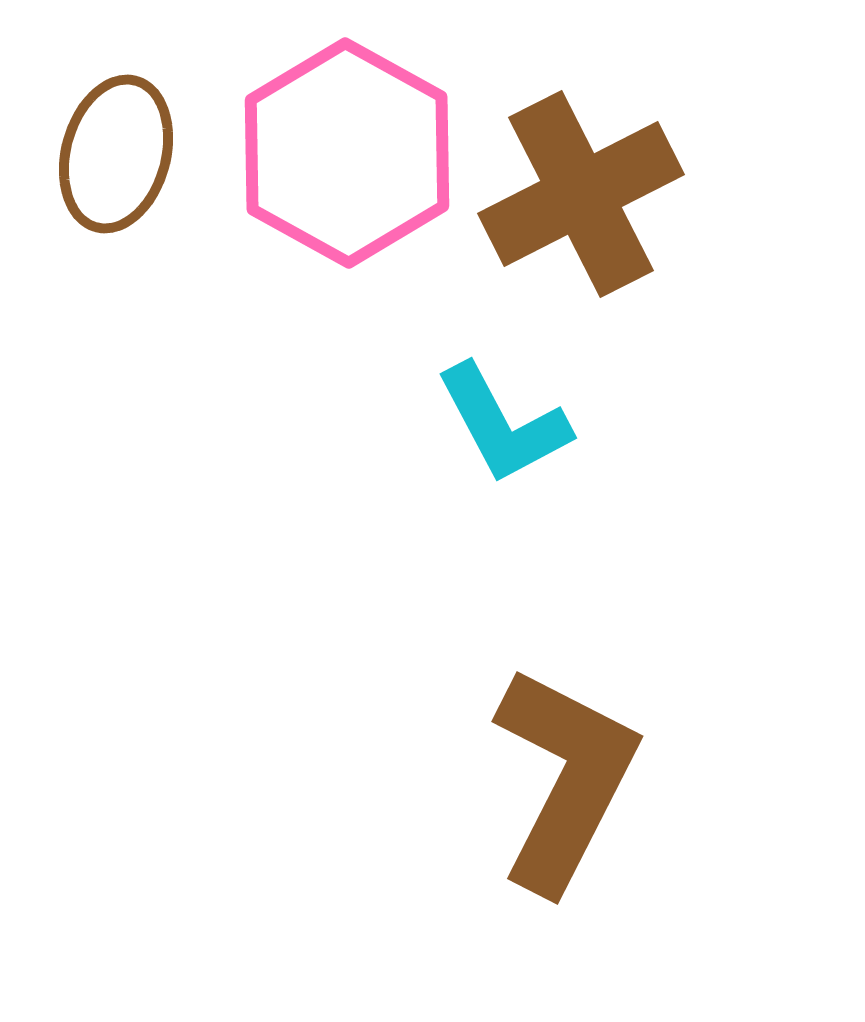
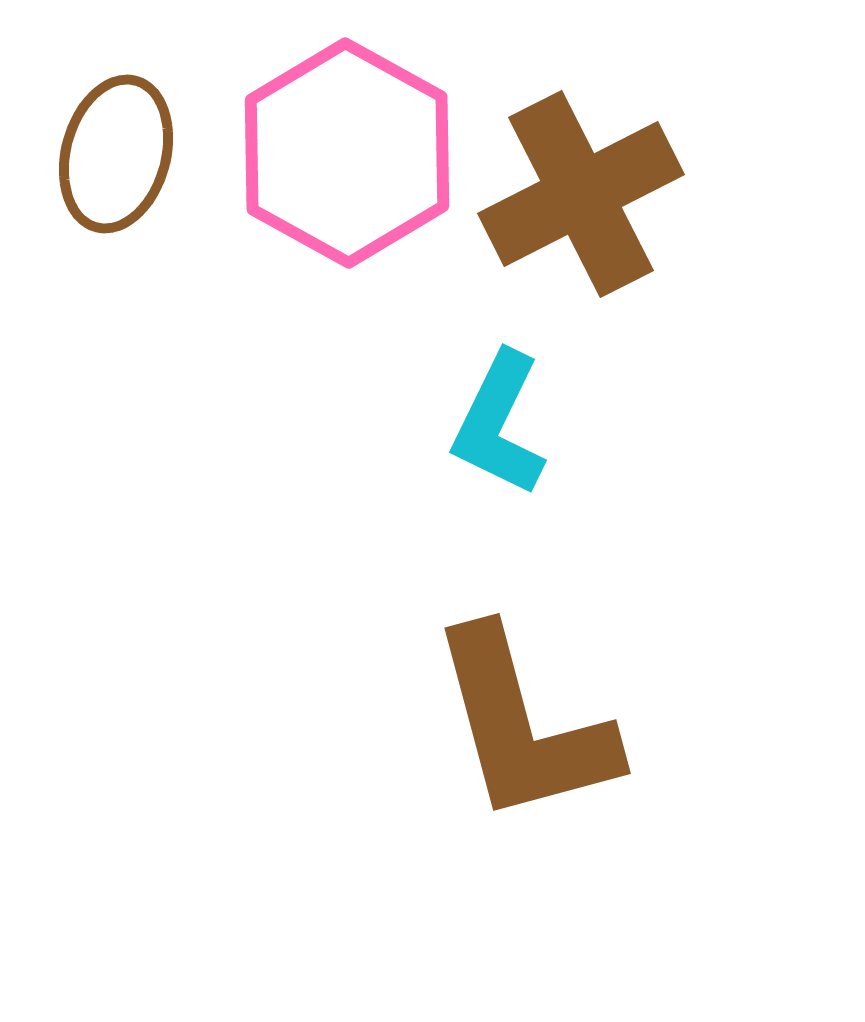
cyan L-shape: moved 4 px left; rotated 54 degrees clockwise
brown L-shape: moved 42 px left, 53 px up; rotated 138 degrees clockwise
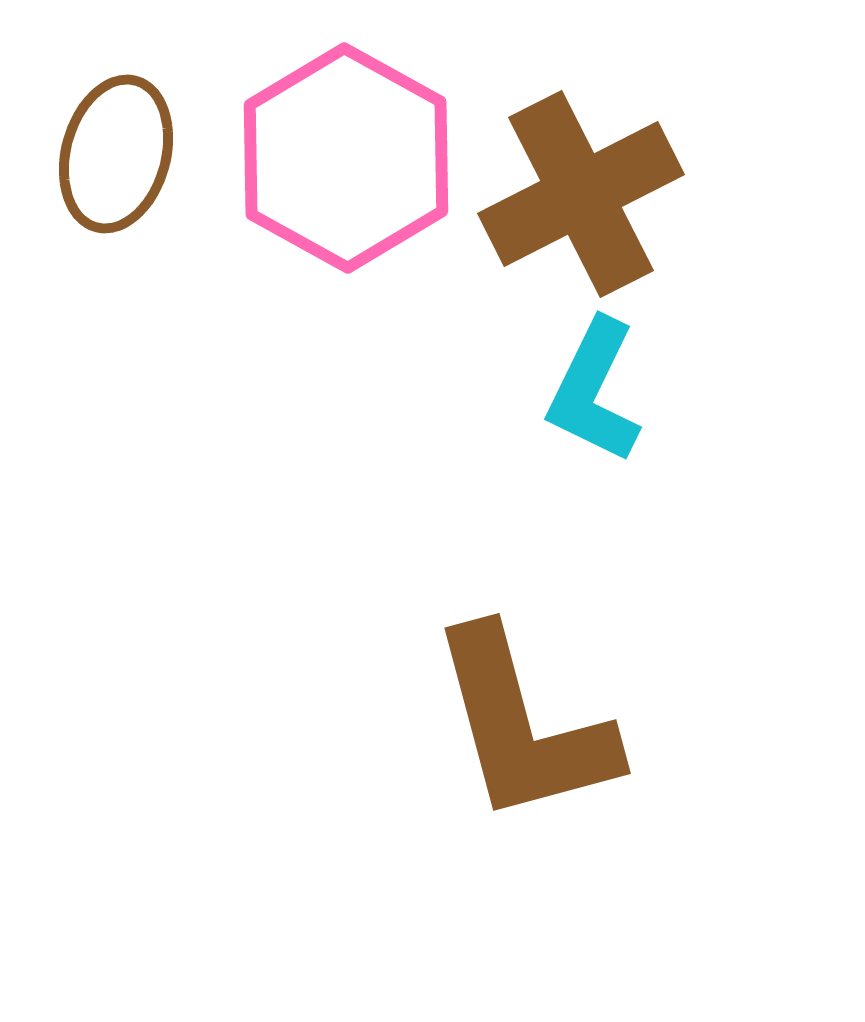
pink hexagon: moved 1 px left, 5 px down
cyan L-shape: moved 95 px right, 33 px up
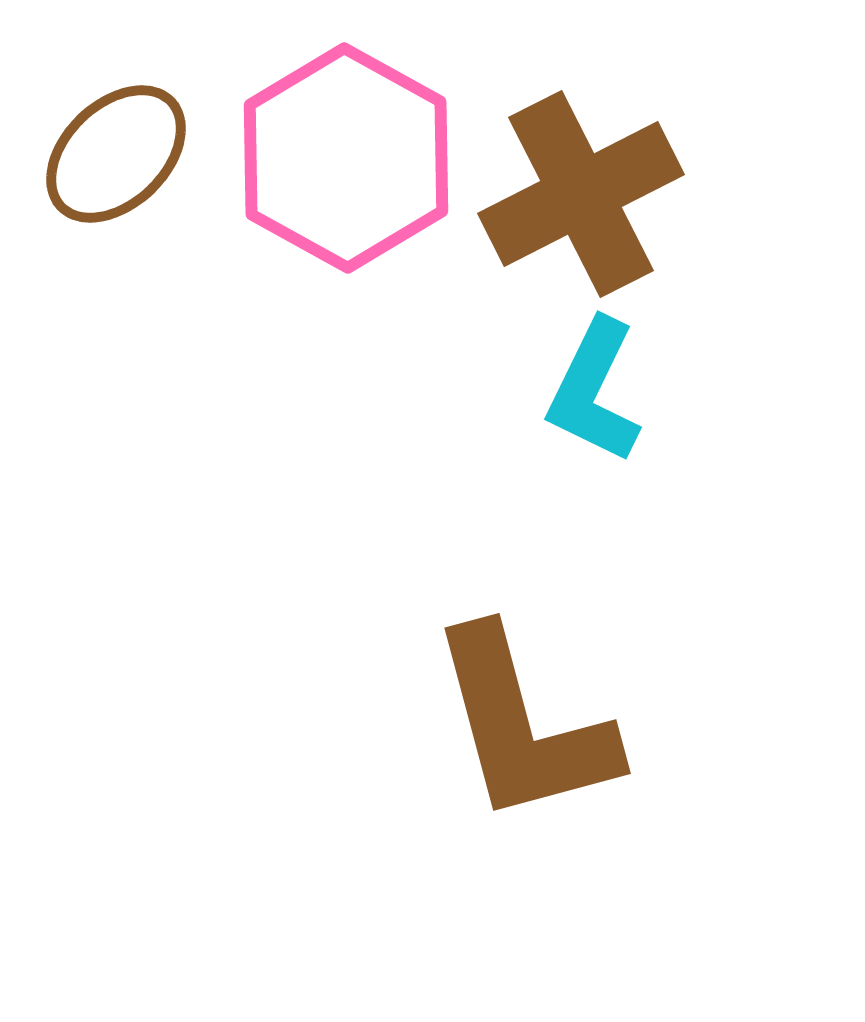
brown ellipse: rotated 31 degrees clockwise
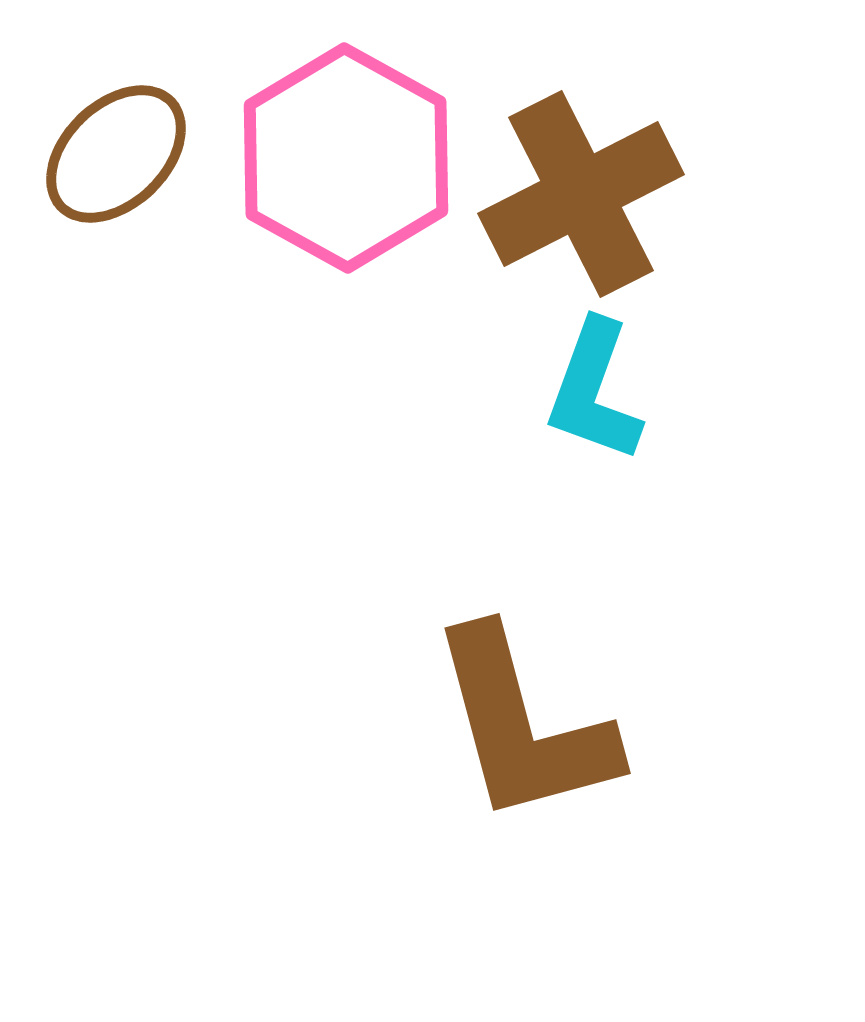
cyan L-shape: rotated 6 degrees counterclockwise
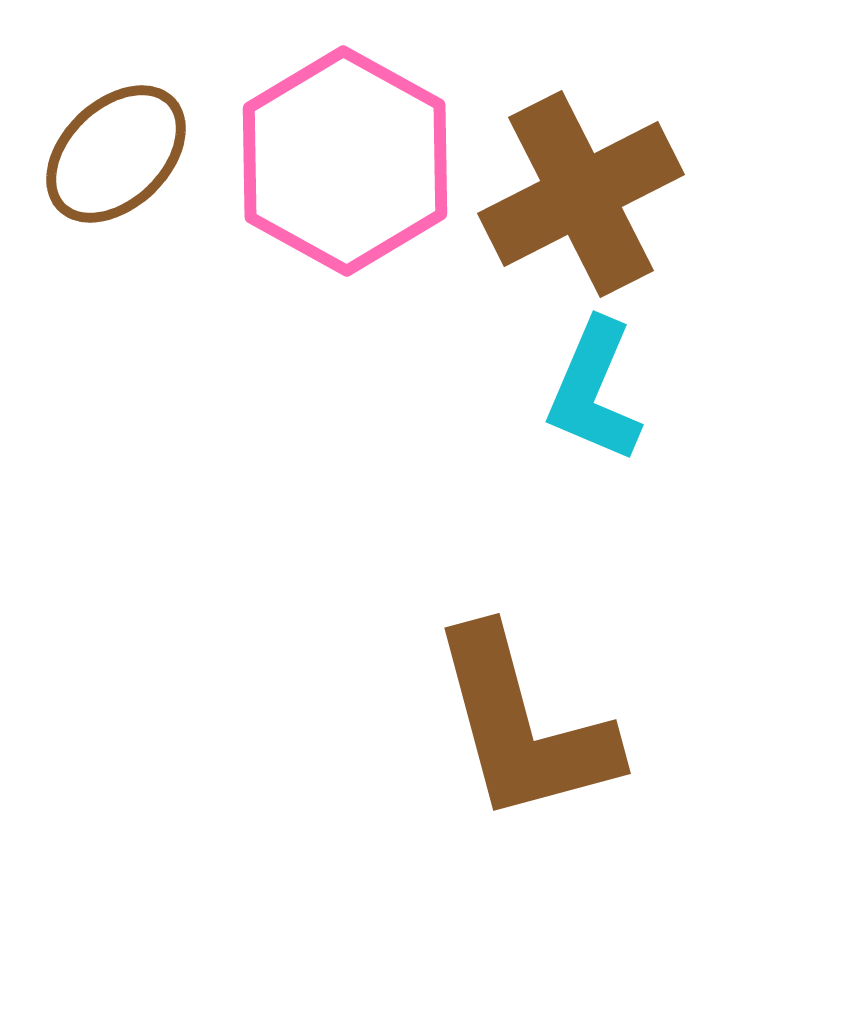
pink hexagon: moved 1 px left, 3 px down
cyan L-shape: rotated 3 degrees clockwise
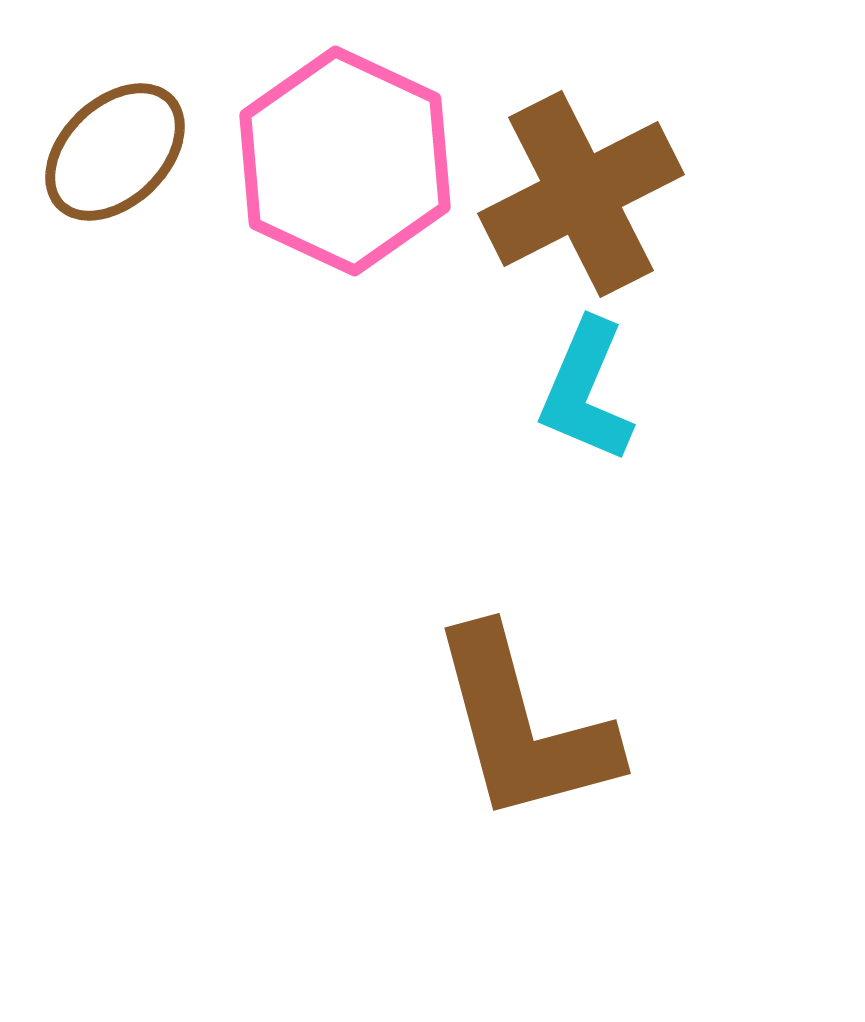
brown ellipse: moved 1 px left, 2 px up
pink hexagon: rotated 4 degrees counterclockwise
cyan L-shape: moved 8 px left
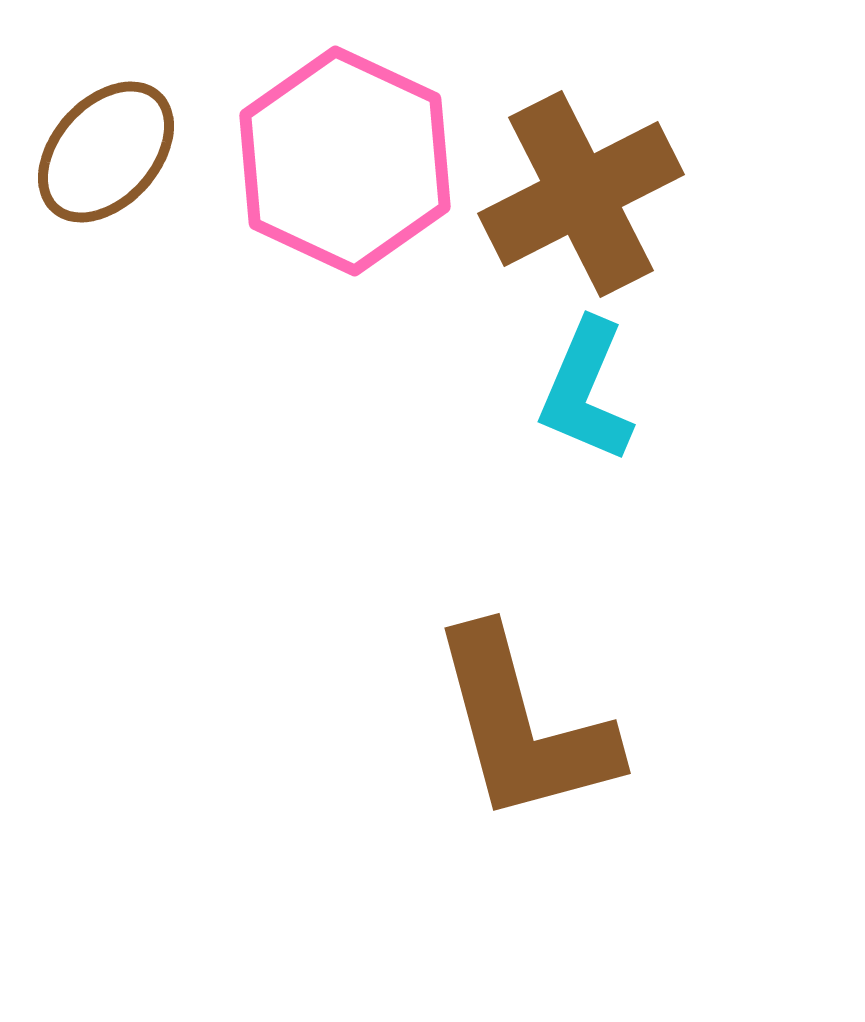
brown ellipse: moved 9 px left; rotated 4 degrees counterclockwise
